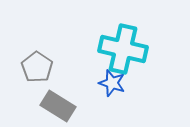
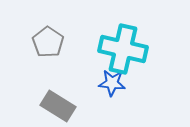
gray pentagon: moved 11 px right, 25 px up
blue star: rotated 12 degrees counterclockwise
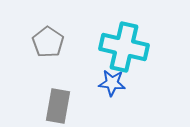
cyan cross: moved 1 px right, 2 px up
gray rectangle: rotated 68 degrees clockwise
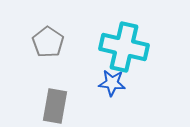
gray rectangle: moved 3 px left
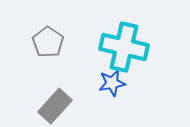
blue star: rotated 16 degrees counterclockwise
gray rectangle: rotated 32 degrees clockwise
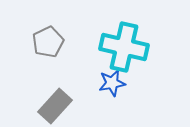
gray pentagon: rotated 12 degrees clockwise
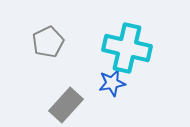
cyan cross: moved 3 px right, 1 px down
gray rectangle: moved 11 px right, 1 px up
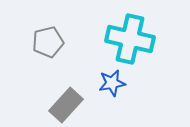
gray pentagon: rotated 12 degrees clockwise
cyan cross: moved 3 px right, 9 px up
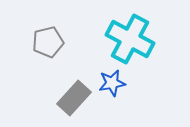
cyan cross: rotated 15 degrees clockwise
gray rectangle: moved 8 px right, 7 px up
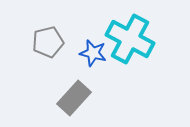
blue star: moved 19 px left, 30 px up; rotated 24 degrees clockwise
